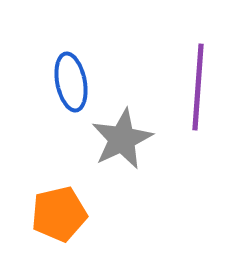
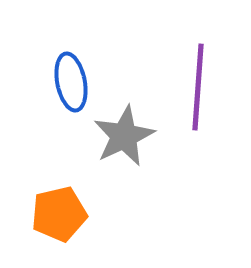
gray star: moved 2 px right, 3 px up
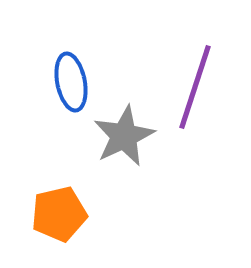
purple line: moved 3 px left; rotated 14 degrees clockwise
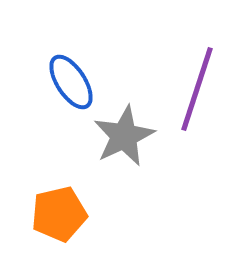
blue ellipse: rotated 22 degrees counterclockwise
purple line: moved 2 px right, 2 px down
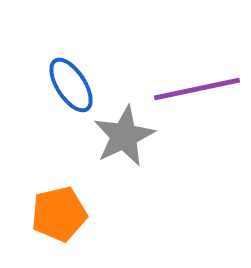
blue ellipse: moved 3 px down
purple line: rotated 60 degrees clockwise
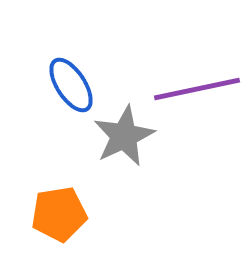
orange pentagon: rotated 4 degrees clockwise
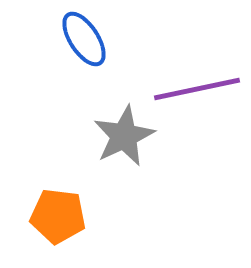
blue ellipse: moved 13 px right, 46 px up
orange pentagon: moved 1 px left, 2 px down; rotated 16 degrees clockwise
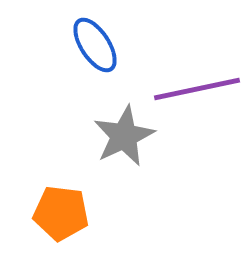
blue ellipse: moved 11 px right, 6 px down
orange pentagon: moved 3 px right, 3 px up
